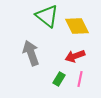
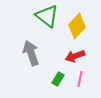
yellow diamond: rotated 70 degrees clockwise
green rectangle: moved 1 px left
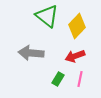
gray arrow: rotated 65 degrees counterclockwise
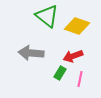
yellow diamond: rotated 65 degrees clockwise
red arrow: moved 2 px left
green rectangle: moved 2 px right, 6 px up
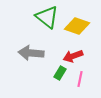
green triangle: moved 1 px down
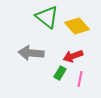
yellow diamond: rotated 30 degrees clockwise
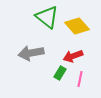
gray arrow: rotated 15 degrees counterclockwise
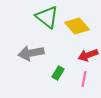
red arrow: moved 15 px right, 1 px up
green rectangle: moved 2 px left
pink line: moved 4 px right
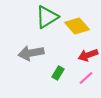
green triangle: rotated 50 degrees clockwise
pink line: moved 2 px right, 1 px up; rotated 35 degrees clockwise
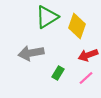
yellow diamond: rotated 60 degrees clockwise
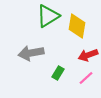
green triangle: moved 1 px right, 1 px up
yellow diamond: rotated 10 degrees counterclockwise
